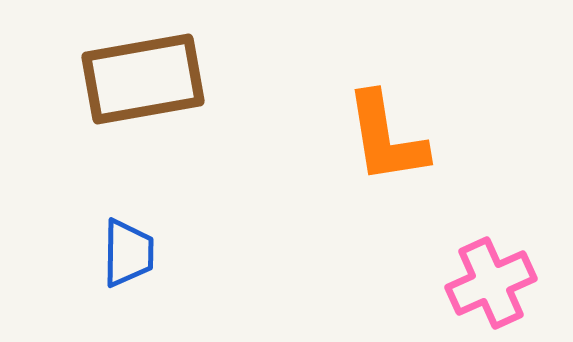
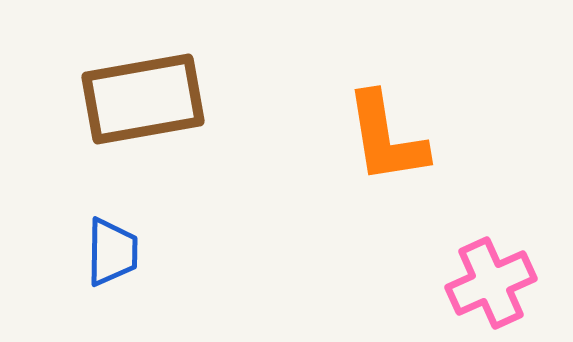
brown rectangle: moved 20 px down
blue trapezoid: moved 16 px left, 1 px up
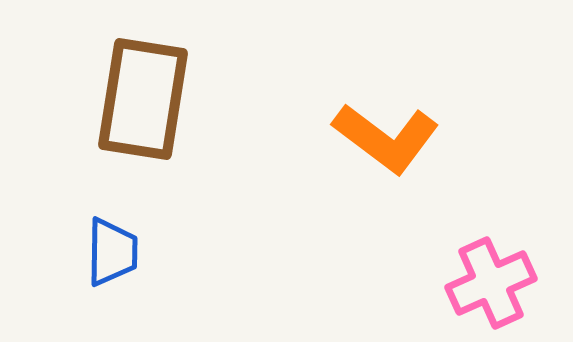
brown rectangle: rotated 71 degrees counterclockwise
orange L-shape: rotated 44 degrees counterclockwise
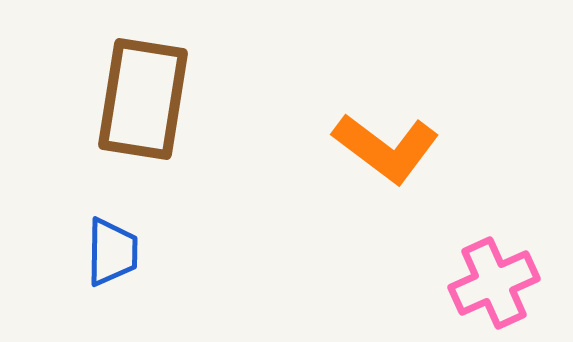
orange L-shape: moved 10 px down
pink cross: moved 3 px right
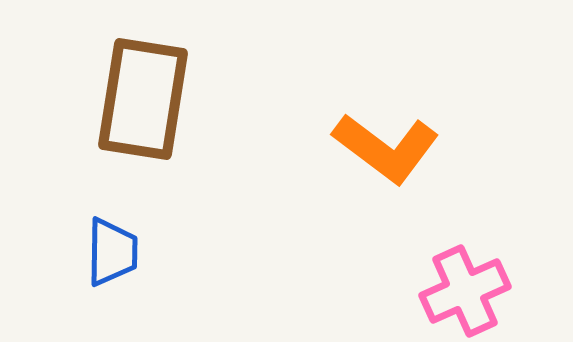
pink cross: moved 29 px left, 8 px down
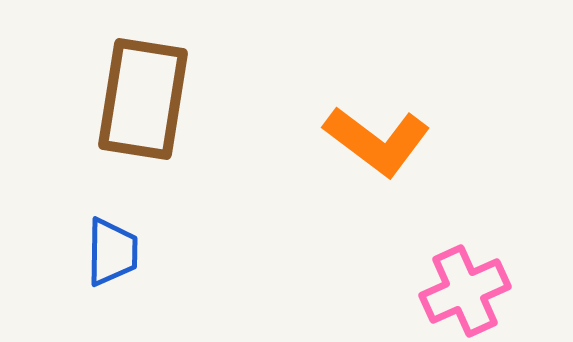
orange L-shape: moved 9 px left, 7 px up
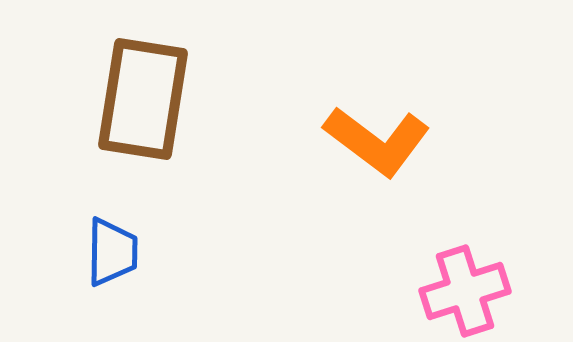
pink cross: rotated 6 degrees clockwise
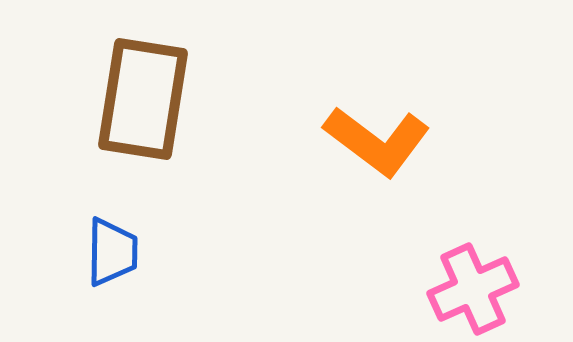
pink cross: moved 8 px right, 2 px up; rotated 6 degrees counterclockwise
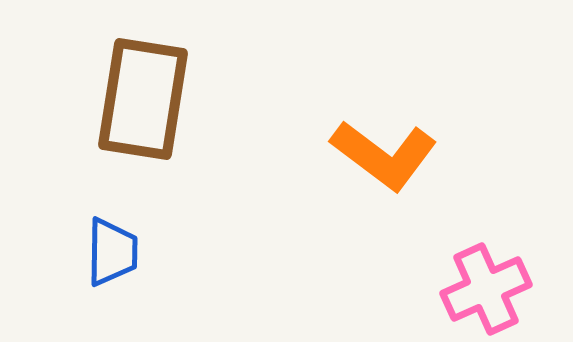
orange L-shape: moved 7 px right, 14 px down
pink cross: moved 13 px right
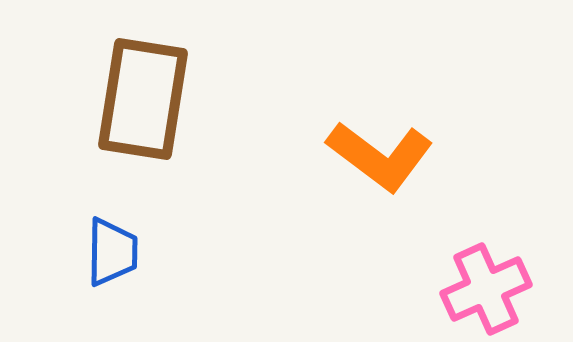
orange L-shape: moved 4 px left, 1 px down
